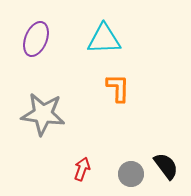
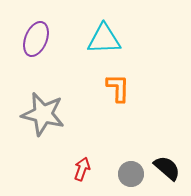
gray star: rotated 6 degrees clockwise
black semicircle: moved 1 px right, 2 px down; rotated 12 degrees counterclockwise
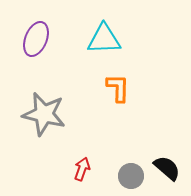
gray star: moved 1 px right
gray circle: moved 2 px down
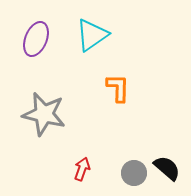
cyan triangle: moved 12 px left, 4 px up; rotated 33 degrees counterclockwise
gray circle: moved 3 px right, 3 px up
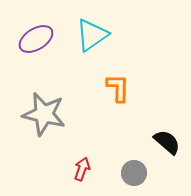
purple ellipse: rotated 36 degrees clockwise
black semicircle: moved 26 px up
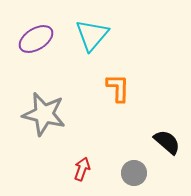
cyan triangle: rotated 15 degrees counterclockwise
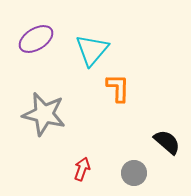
cyan triangle: moved 15 px down
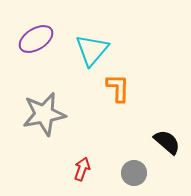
gray star: rotated 24 degrees counterclockwise
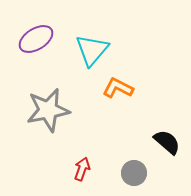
orange L-shape: rotated 64 degrees counterclockwise
gray star: moved 4 px right, 4 px up
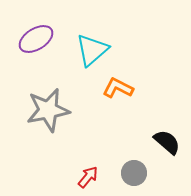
cyan triangle: rotated 9 degrees clockwise
red arrow: moved 6 px right, 8 px down; rotated 20 degrees clockwise
